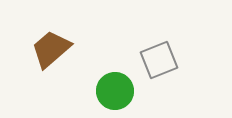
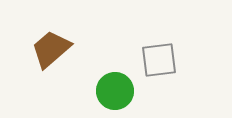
gray square: rotated 15 degrees clockwise
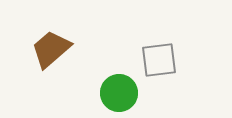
green circle: moved 4 px right, 2 px down
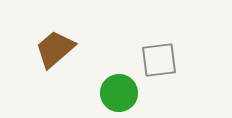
brown trapezoid: moved 4 px right
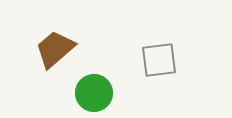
green circle: moved 25 px left
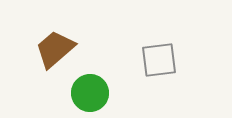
green circle: moved 4 px left
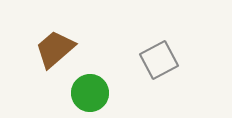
gray square: rotated 21 degrees counterclockwise
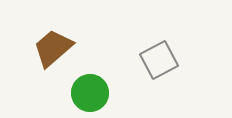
brown trapezoid: moved 2 px left, 1 px up
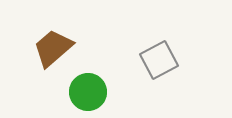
green circle: moved 2 px left, 1 px up
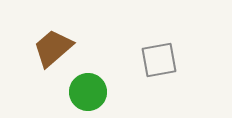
gray square: rotated 18 degrees clockwise
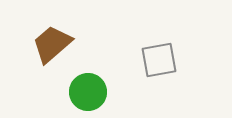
brown trapezoid: moved 1 px left, 4 px up
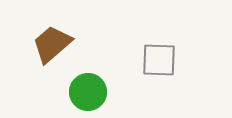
gray square: rotated 12 degrees clockwise
